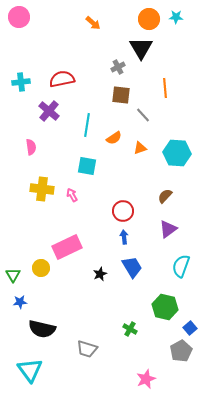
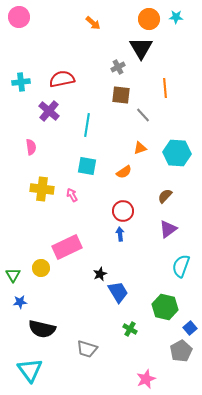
orange semicircle: moved 10 px right, 34 px down
blue arrow: moved 4 px left, 3 px up
blue trapezoid: moved 14 px left, 25 px down
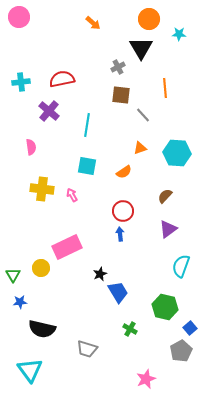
cyan star: moved 3 px right, 17 px down
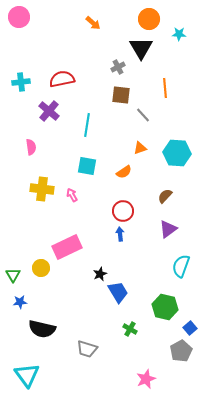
cyan triangle: moved 3 px left, 5 px down
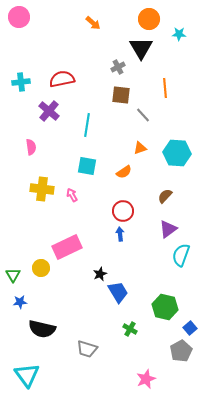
cyan semicircle: moved 11 px up
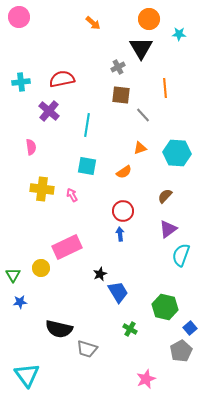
black semicircle: moved 17 px right
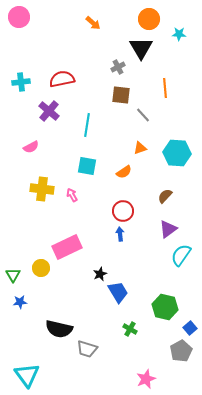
pink semicircle: rotated 70 degrees clockwise
cyan semicircle: rotated 15 degrees clockwise
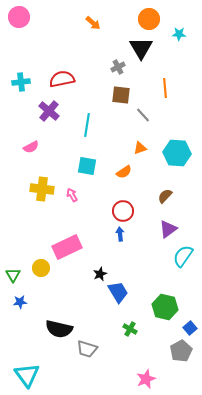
cyan semicircle: moved 2 px right, 1 px down
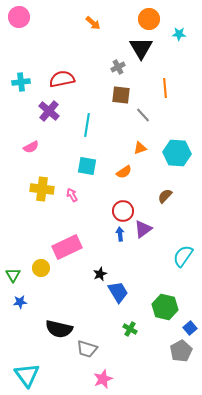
purple triangle: moved 25 px left
pink star: moved 43 px left
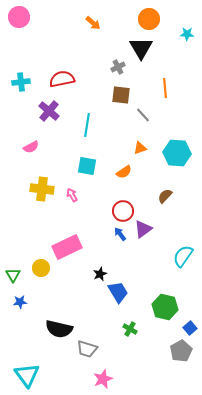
cyan star: moved 8 px right
blue arrow: rotated 32 degrees counterclockwise
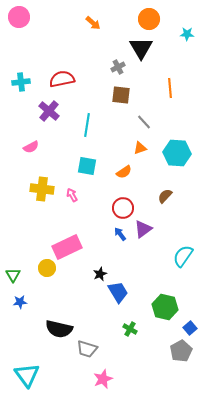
orange line: moved 5 px right
gray line: moved 1 px right, 7 px down
red circle: moved 3 px up
yellow circle: moved 6 px right
